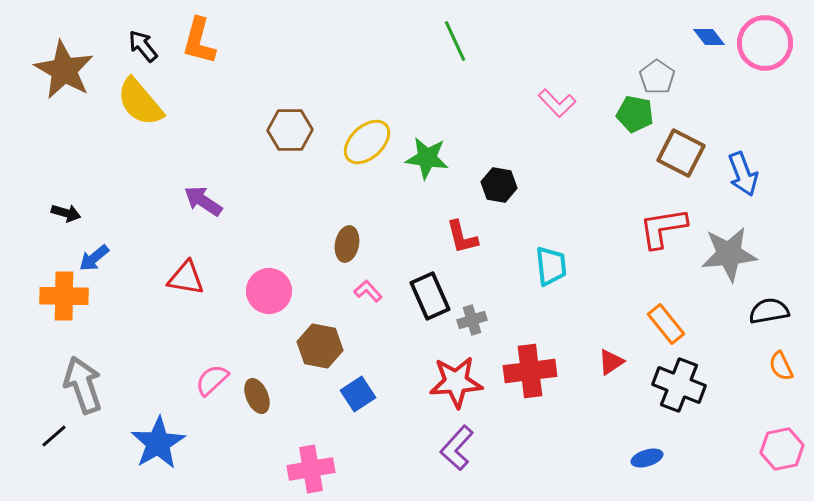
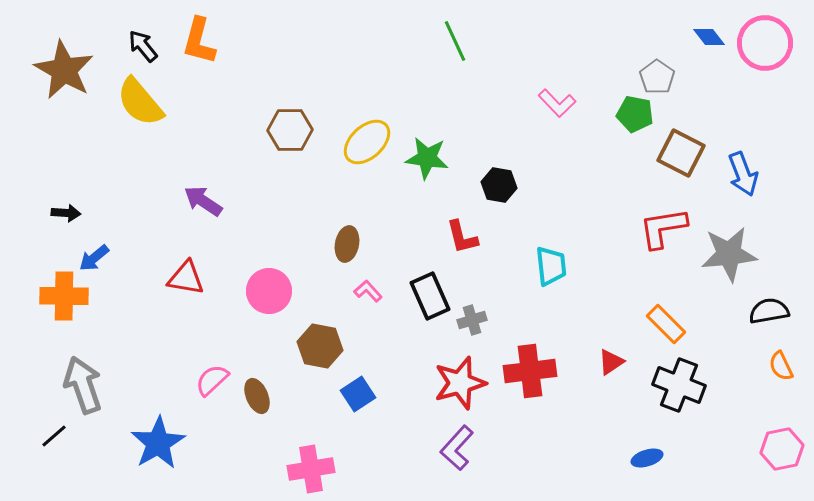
black arrow at (66, 213): rotated 12 degrees counterclockwise
orange rectangle at (666, 324): rotated 6 degrees counterclockwise
red star at (456, 382): moved 4 px right, 1 px down; rotated 12 degrees counterclockwise
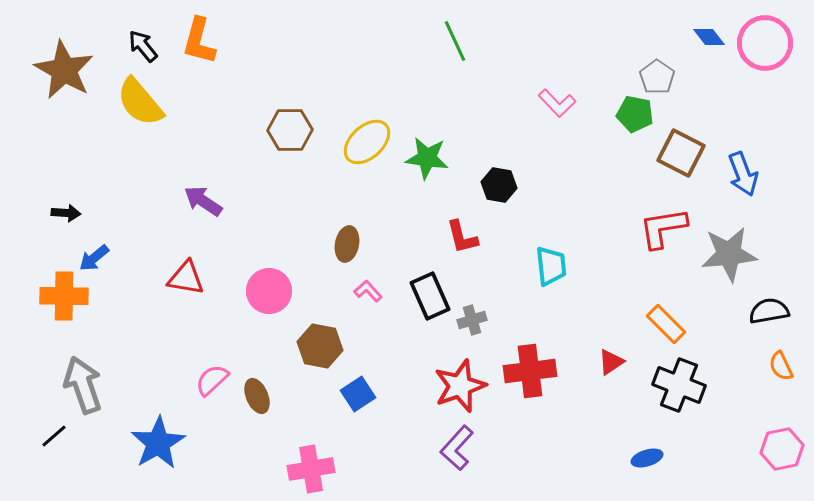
red star at (460, 383): moved 3 px down; rotated 4 degrees counterclockwise
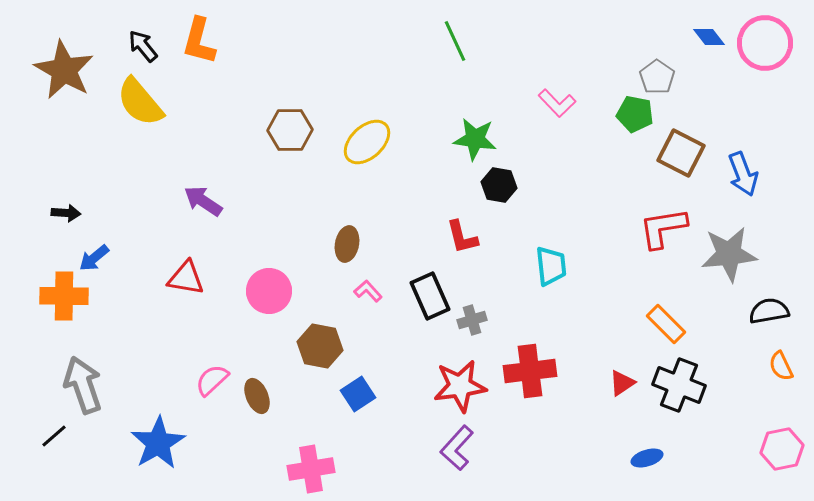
green star at (427, 158): moved 48 px right, 19 px up
red triangle at (611, 362): moved 11 px right, 21 px down
red star at (460, 386): rotated 12 degrees clockwise
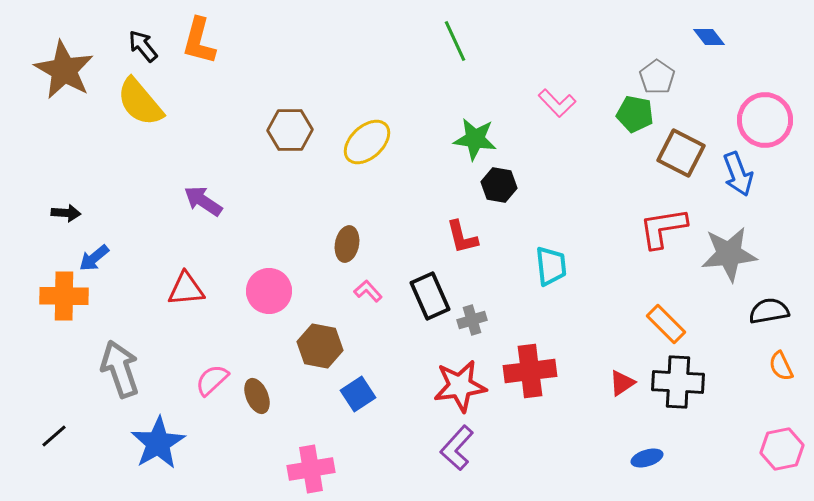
pink circle at (765, 43): moved 77 px down
blue arrow at (743, 174): moved 5 px left
red triangle at (186, 278): moved 11 px down; rotated 15 degrees counterclockwise
gray arrow at (83, 385): moved 37 px right, 16 px up
black cross at (679, 385): moved 1 px left, 3 px up; rotated 18 degrees counterclockwise
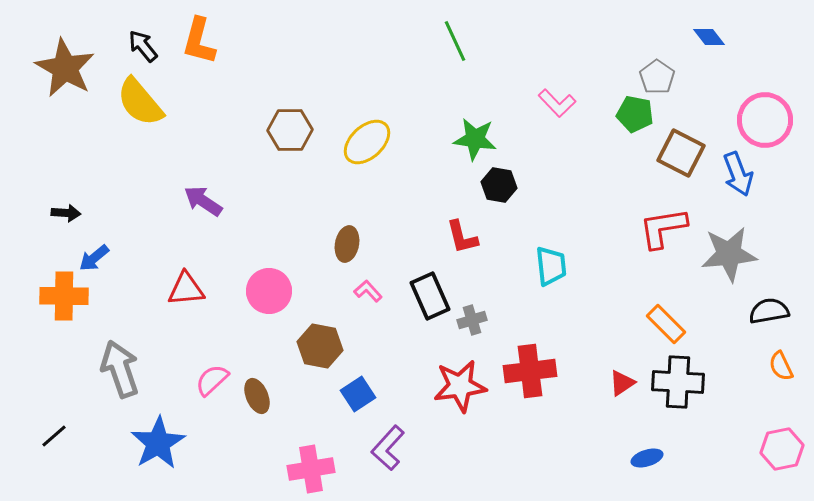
brown star at (64, 70): moved 1 px right, 2 px up
purple L-shape at (457, 448): moved 69 px left
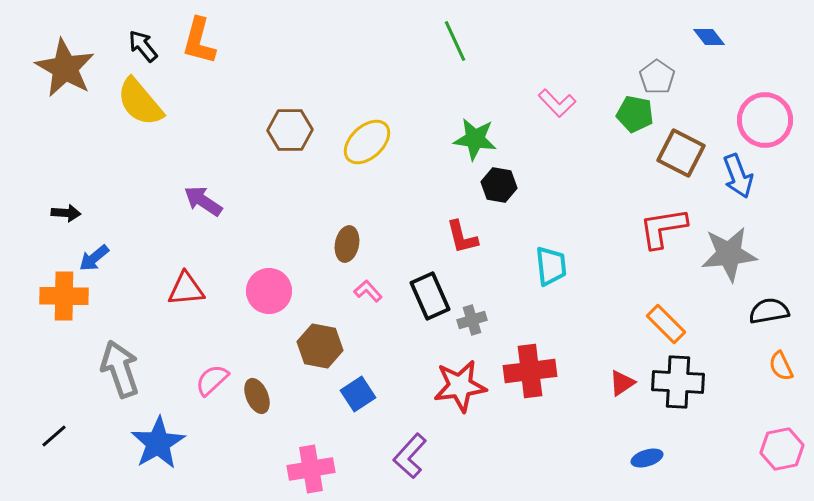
blue arrow at (738, 174): moved 2 px down
purple L-shape at (388, 448): moved 22 px right, 8 px down
